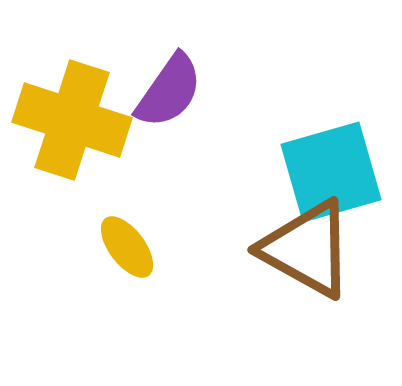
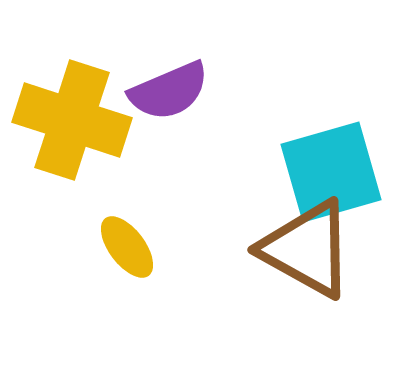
purple semicircle: rotated 32 degrees clockwise
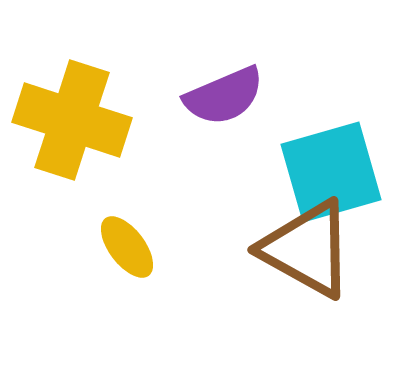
purple semicircle: moved 55 px right, 5 px down
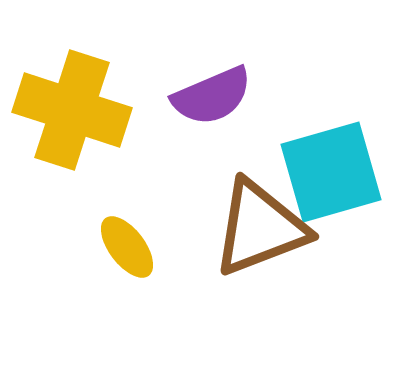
purple semicircle: moved 12 px left
yellow cross: moved 10 px up
brown triangle: moved 47 px left, 21 px up; rotated 50 degrees counterclockwise
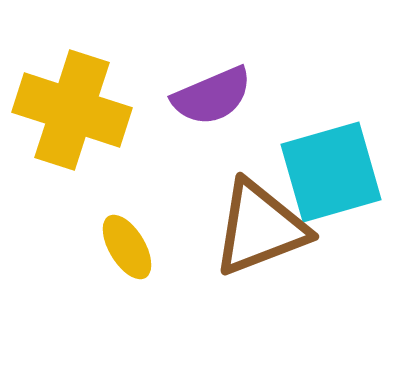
yellow ellipse: rotated 6 degrees clockwise
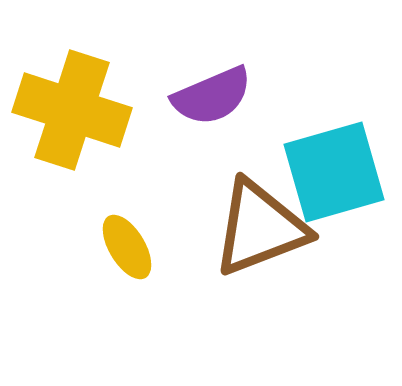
cyan square: moved 3 px right
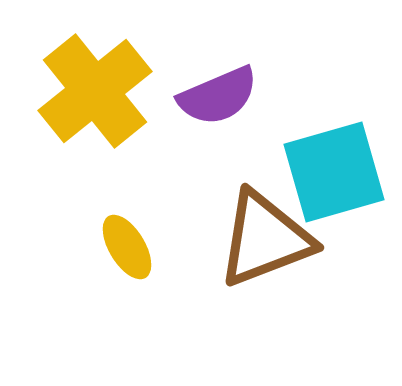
purple semicircle: moved 6 px right
yellow cross: moved 23 px right, 19 px up; rotated 33 degrees clockwise
brown triangle: moved 5 px right, 11 px down
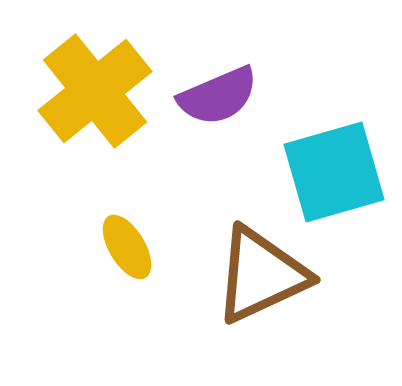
brown triangle: moved 4 px left, 36 px down; rotated 4 degrees counterclockwise
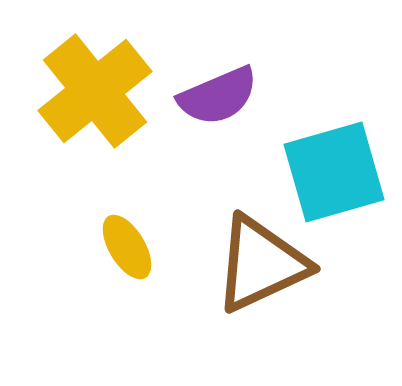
brown triangle: moved 11 px up
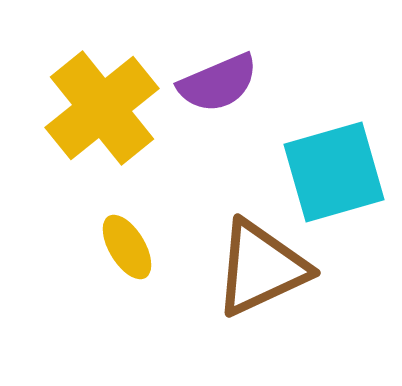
yellow cross: moved 7 px right, 17 px down
purple semicircle: moved 13 px up
brown triangle: moved 4 px down
